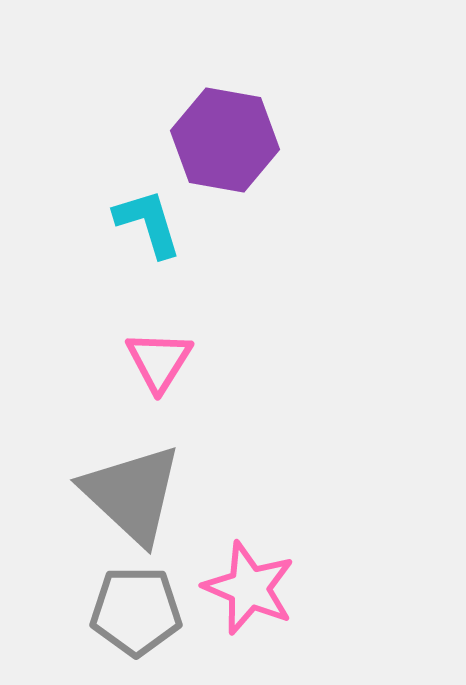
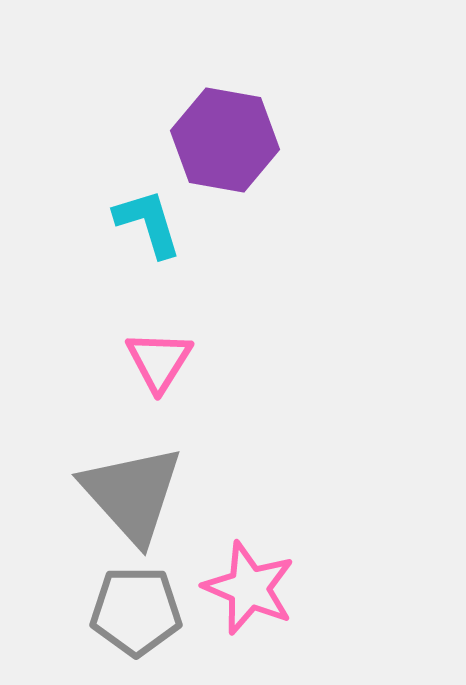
gray triangle: rotated 5 degrees clockwise
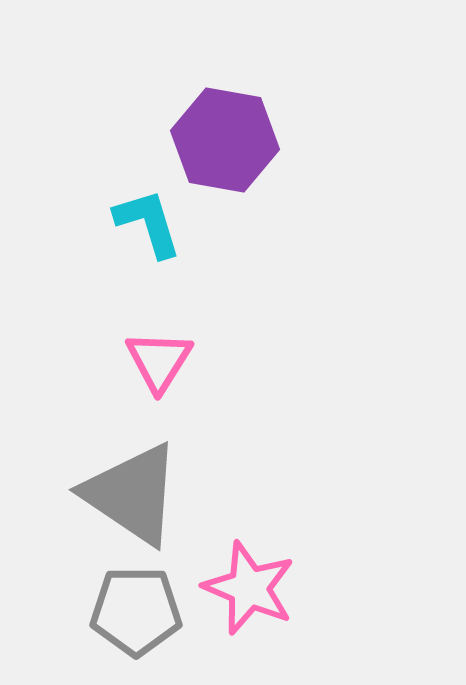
gray triangle: rotated 14 degrees counterclockwise
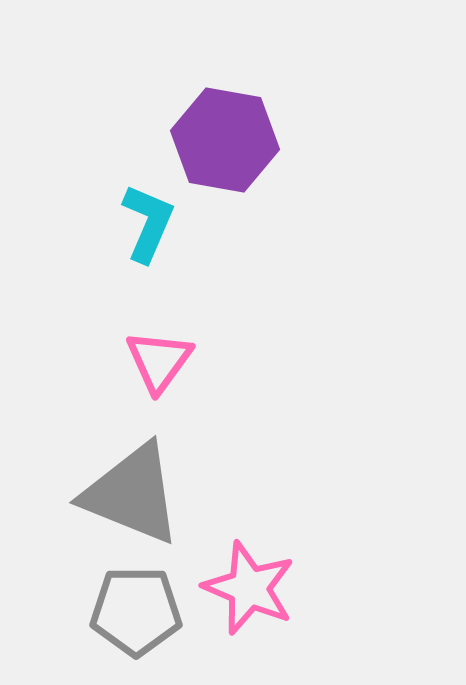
cyan L-shape: rotated 40 degrees clockwise
pink triangle: rotated 4 degrees clockwise
gray triangle: rotated 12 degrees counterclockwise
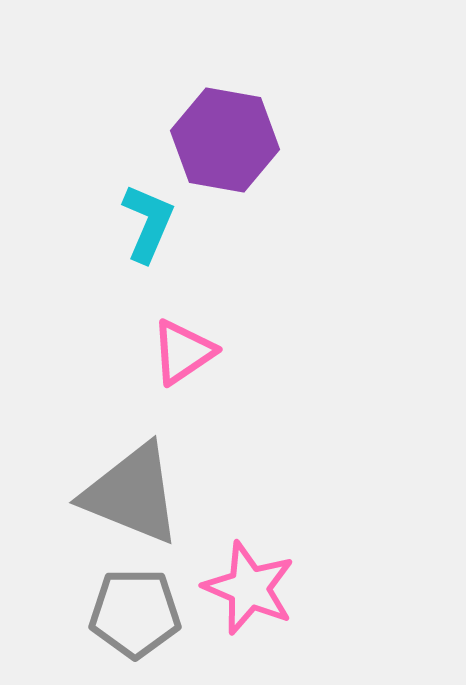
pink triangle: moved 24 px right, 9 px up; rotated 20 degrees clockwise
gray pentagon: moved 1 px left, 2 px down
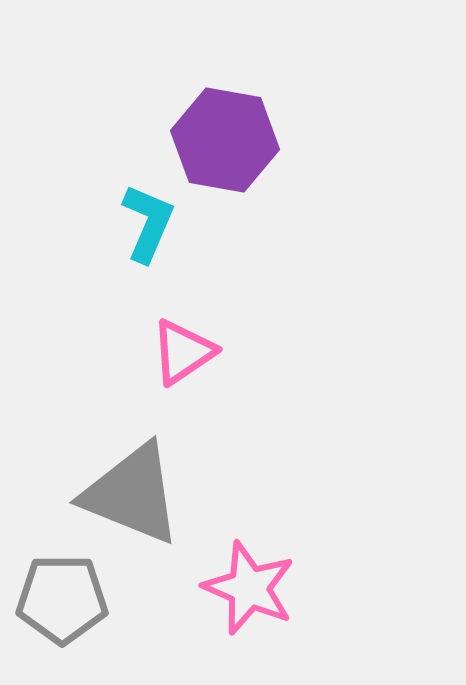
gray pentagon: moved 73 px left, 14 px up
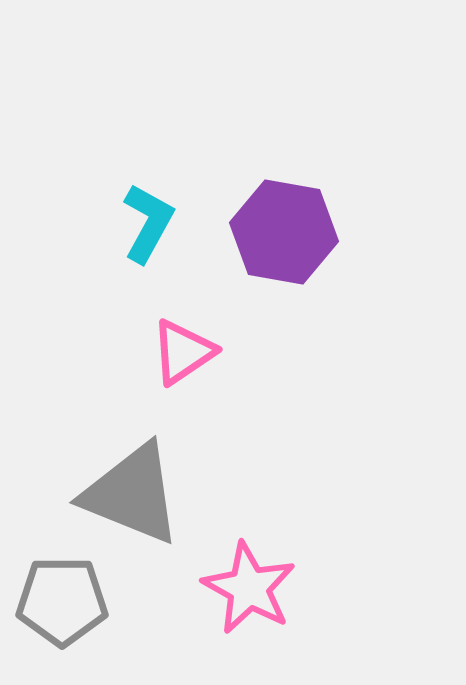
purple hexagon: moved 59 px right, 92 px down
cyan L-shape: rotated 6 degrees clockwise
pink star: rotated 6 degrees clockwise
gray pentagon: moved 2 px down
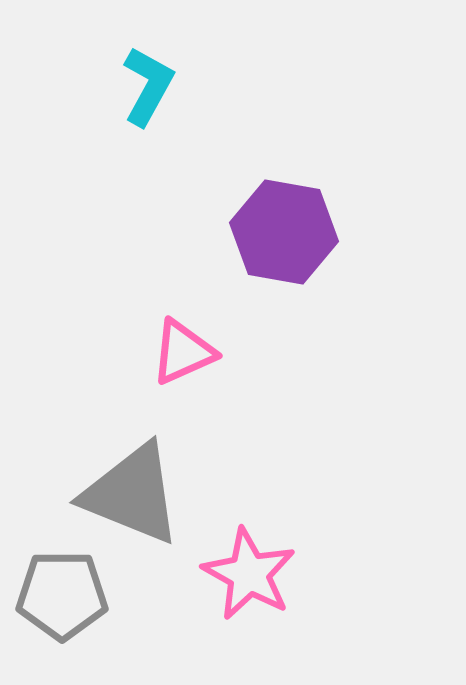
cyan L-shape: moved 137 px up
pink triangle: rotated 10 degrees clockwise
pink star: moved 14 px up
gray pentagon: moved 6 px up
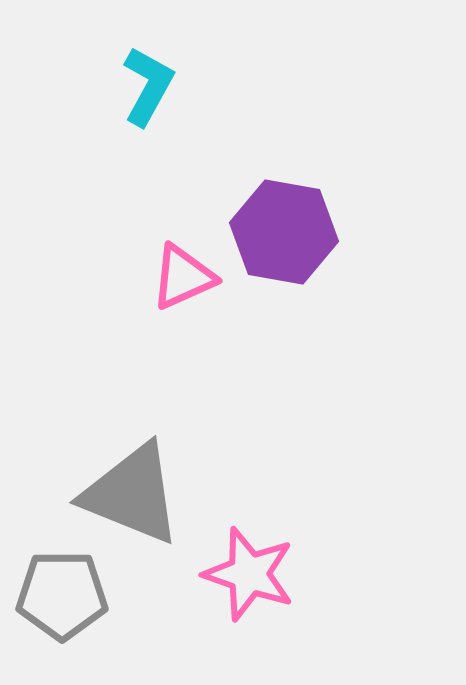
pink triangle: moved 75 px up
pink star: rotated 10 degrees counterclockwise
